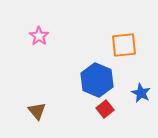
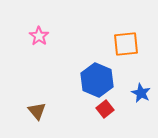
orange square: moved 2 px right, 1 px up
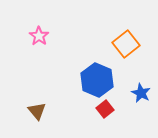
orange square: rotated 32 degrees counterclockwise
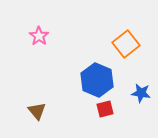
blue star: rotated 18 degrees counterclockwise
red square: rotated 24 degrees clockwise
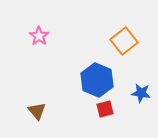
orange square: moved 2 px left, 3 px up
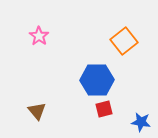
blue hexagon: rotated 24 degrees counterclockwise
blue star: moved 29 px down
red square: moved 1 px left
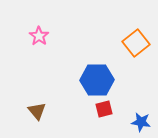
orange square: moved 12 px right, 2 px down
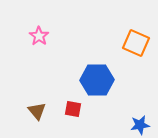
orange square: rotated 28 degrees counterclockwise
red square: moved 31 px left; rotated 24 degrees clockwise
blue star: moved 1 px left, 3 px down; rotated 18 degrees counterclockwise
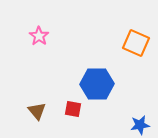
blue hexagon: moved 4 px down
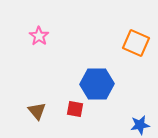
red square: moved 2 px right
